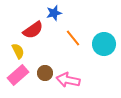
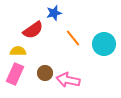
yellow semicircle: rotated 63 degrees counterclockwise
pink rectangle: moved 3 px left, 1 px up; rotated 25 degrees counterclockwise
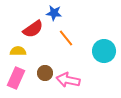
blue star: rotated 21 degrees clockwise
red semicircle: moved 1 px up
orange line: moved 7 px left
cyan circle: moved 7 px down
pink rectangle: moved 1 px right, 4 px down
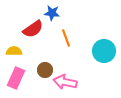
blue star: moved 2 px left
orange line: rotated 18 degrees clockwise
yellow semicircle: moved 4 px left
brown circle: moved 3 px up
pink arrow: moved 3 px left, 2 px down
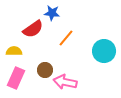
orange line: rotated 60 degrees clockwise
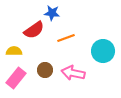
red semicircle: moved 1 px right, 1 px down
orange line: rotated 30 degrees clockwise
cyan circle: moved 1 px left
pink rectangle: rotated 15 degrees clockwise
pink arrow: moved 8 px right, 9 px up
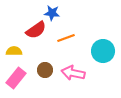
red semicircle: moved 2 px right
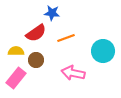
red semicircle: moved 3 px down
yellow semicircle: moved 2 px right
brown circle: moved 9 px left, 10 px up
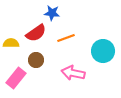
yellow semicircle: moved 5 px left, 8 px up
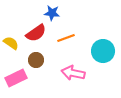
yellow semicircle: rotated 35 degrees clockwise
pink rectangle: rotated 25 degrees clockwise
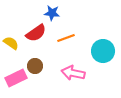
brown circle: moved 1 px left, 6 px down
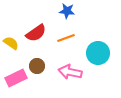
blue star: moved 15 px right, 2 px up
cyan circle: moved 5 px left, 2 px down
brown circle: moved 2 px right
pink arrow: moved 3 px left, 1 px up
